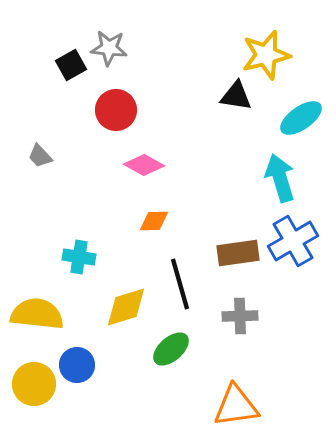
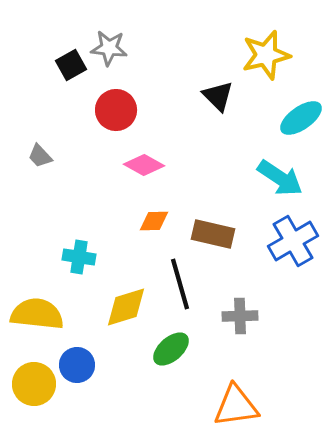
black triangle: moved 18 px left; rotated 36 degrees clockwise
cyan arrow: rotated 141 degrees clockwise
brown rectangle: moved 25 px left, 19 px up; rotated 21 degrees clockwise
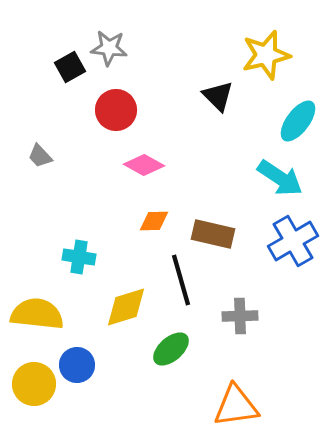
black square: moved 1 px left, 2 px down
cyan ellipse: moved 3 px left, 3 px down; rotated 18 degrees counterclockwise
black line: moved 1 px right, 4 px up
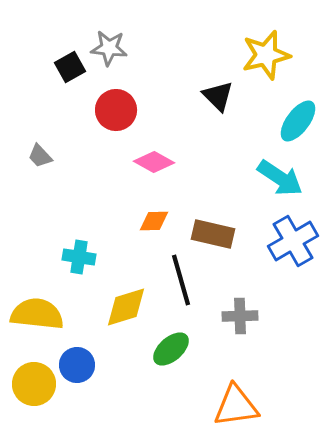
pink diamond: moved 10 px right, 3 px up
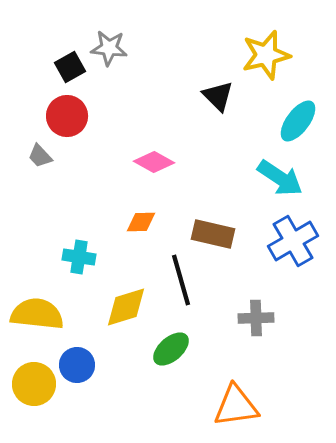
red circle: moved 49 px left, 6 px down
orange diamond: moved 13 px left, 1 px down
gray cross: moved 16 px right, 2 px down
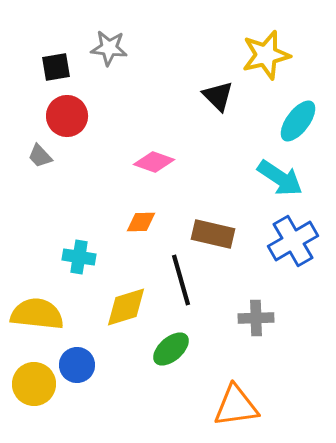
black square: moved 14 px left; rotated 20 degrees clockwise
pink diamond: rotated 9 degrees counterclockwise
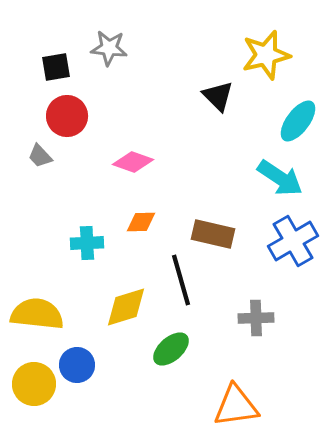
pink diamond: moved 21 px left
cyan cross: moved 8 px right, 14 px up; rotated 12 degrees counterclockwise
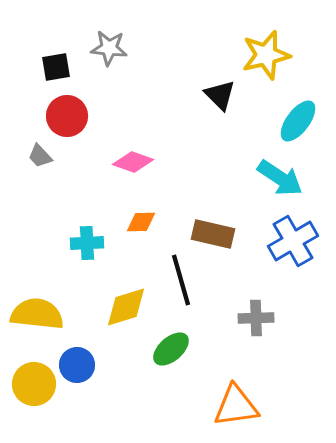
black triangle: moved 2 px right, 1 px up
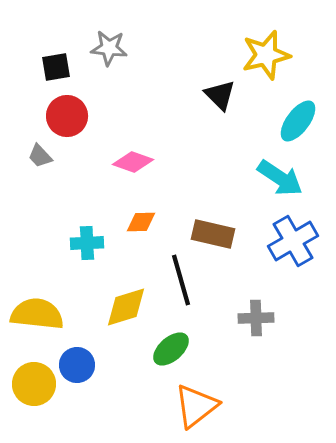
orange triangle: moved 40 px left; rotated 30 degrees counterclockwise
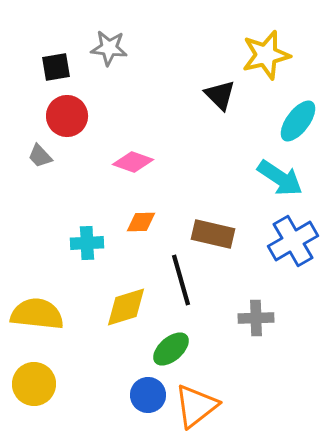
blue circle: moved 71 px right, 30 px down
